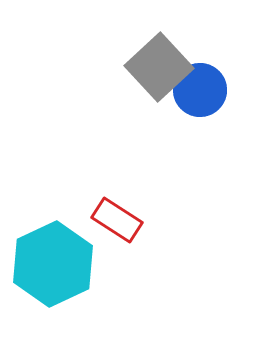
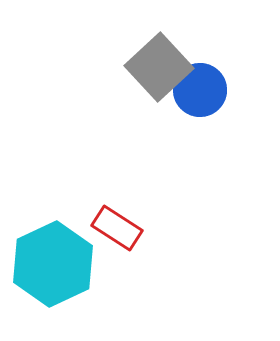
red rectangle: moved 8 px down
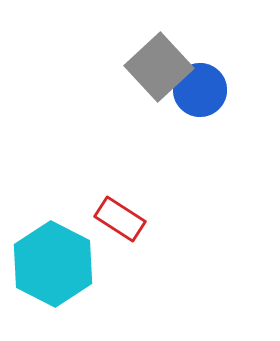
red rectangle: moved 3 px right, 9 px up
cyan hexagon: rotated 8 degrees counterclockwise
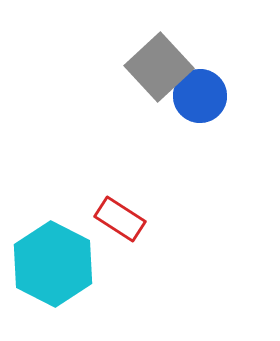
blue circle: moved 6 px down
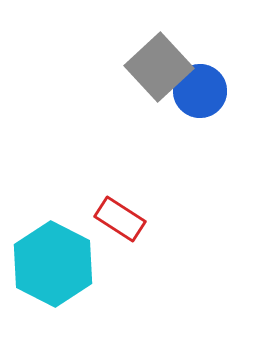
blue circle: moved 5 px up
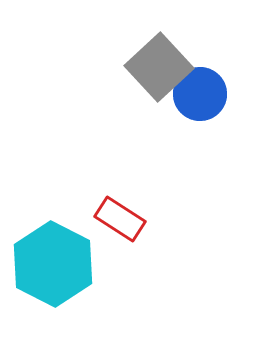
blue circle: moved 3 px down
